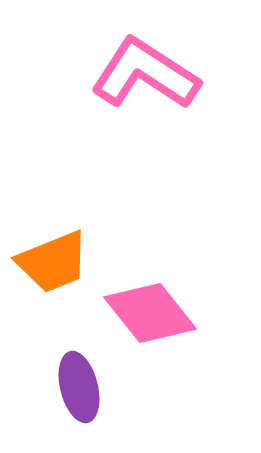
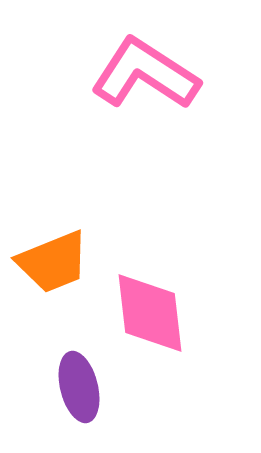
pink diamond: rotated 32 degrees clockwise
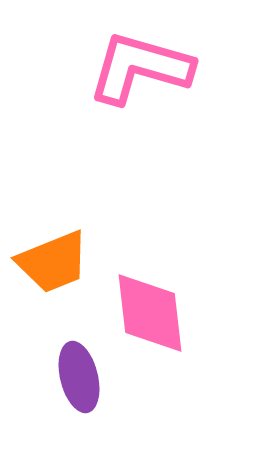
pink L-shape: moved 5 px left, 6 px up; rotated 17 degrees counterclockwise
purple ellipse: moved 10 px up
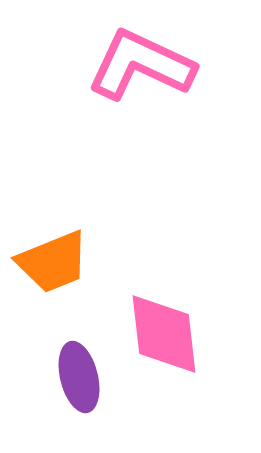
pink L-shape: moved 1 px right, 3 px up; rotated 9 degrees clockwise
pink diamond: moved 14 px right, 21 px down
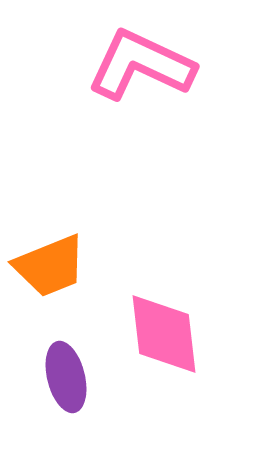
orange trapezoid: moved 3 px left, 4 px down
purple ellipse: moved 13 px left
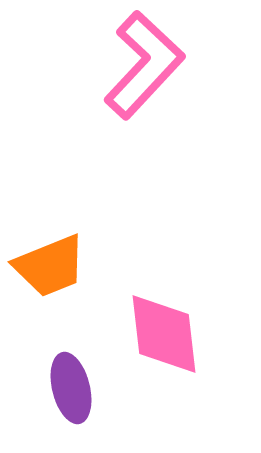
pink L-shape: moved 3 px right; rotated 108 degrees clockwise
purple ellipse: moved 5 px right, 11 px down
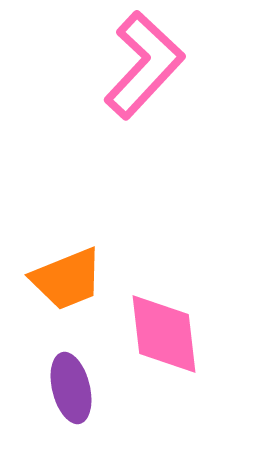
orange trapezoid: moved 17 px right, 13 px down
